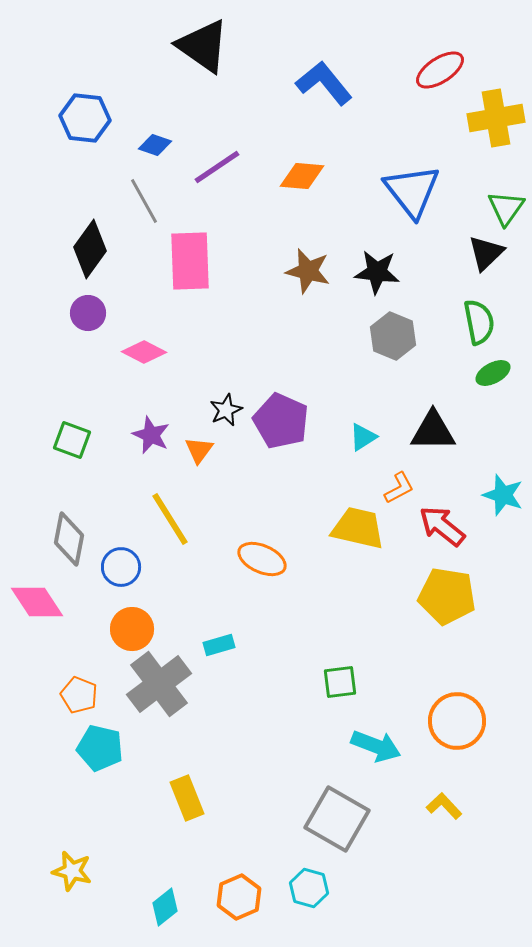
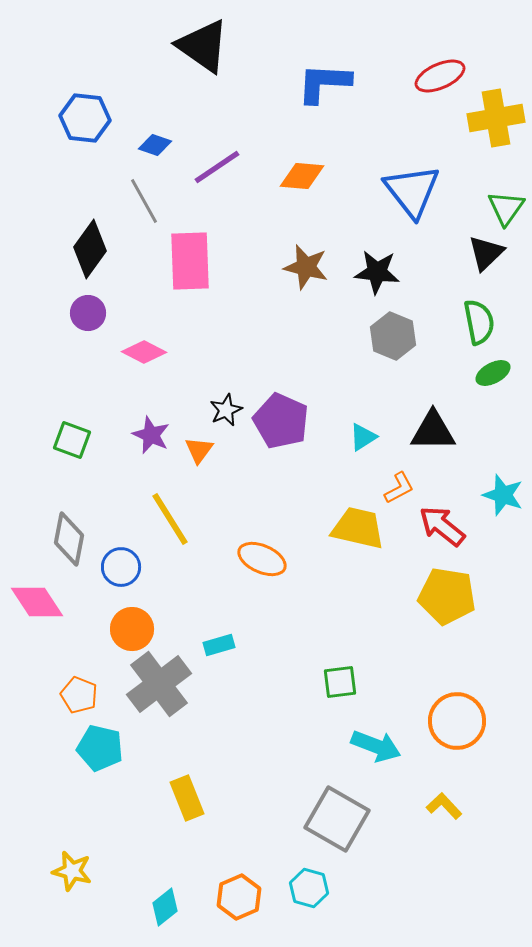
red ellipse at (440, 70): moved 6 px down; rotated 9 degrees clockwise
blue L-shape at (324, 83): rotated 48 degrees counterclockwise
brown star at (308, 271): moved 2 px left, 4 px up
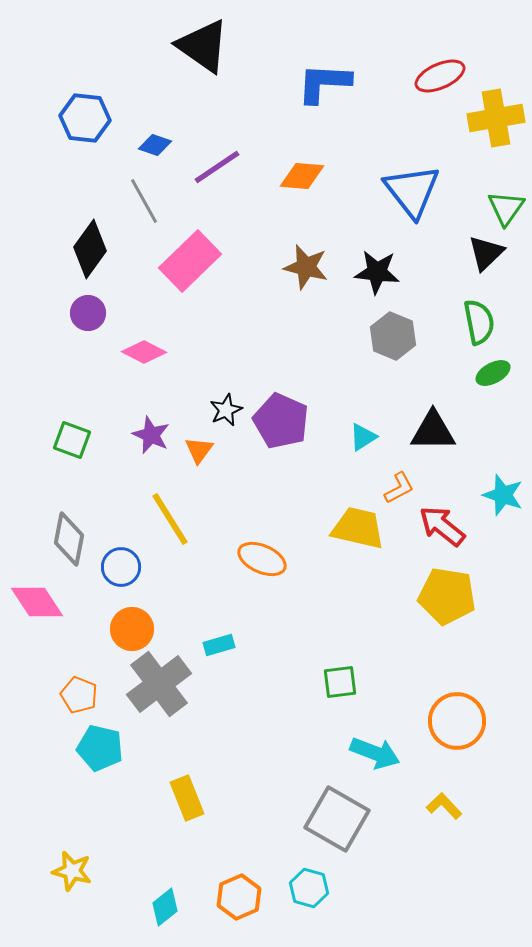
pink rectangle at (190, 261): rotated 48 degrees clockwise
cyan arrow at (376, 746): moved 1 px left, 7 px down
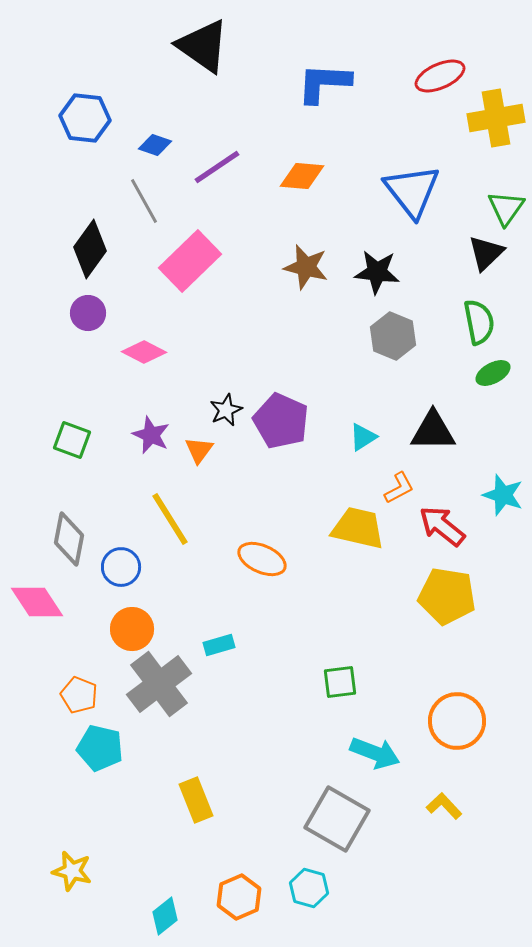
yellow rectangle at (187, 798): moved 9 px right, 2 px down
cyan diamond at (165, 907): moved 9 px down
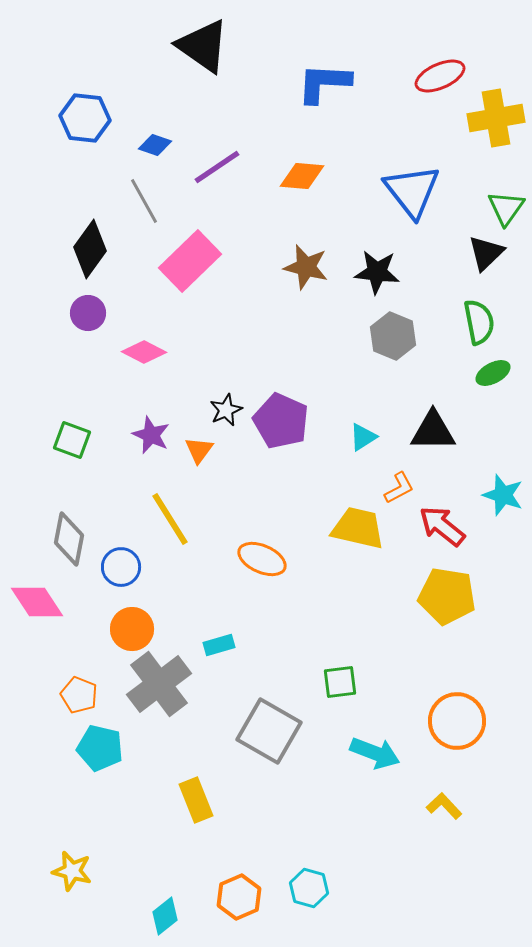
gray square at (337, 819): moved 68 px left, 88 px up
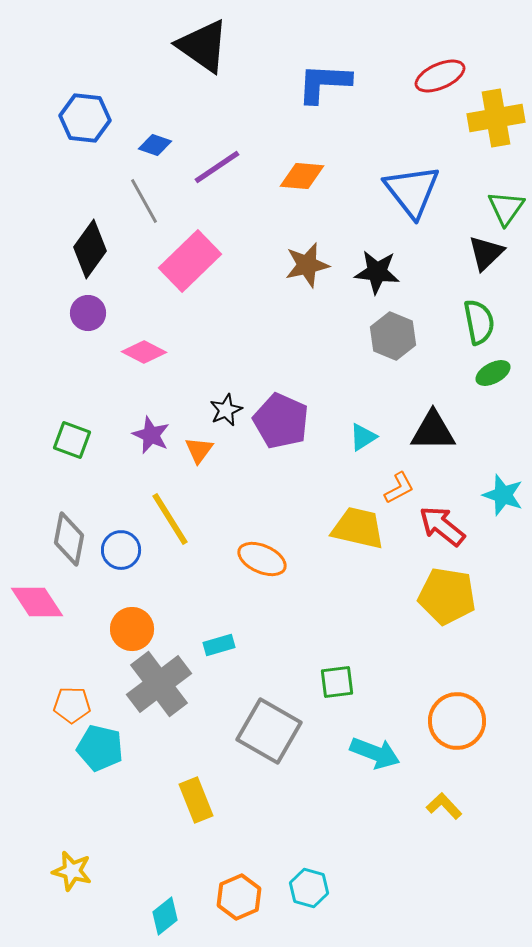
brown star at (306, 267): moved 1 px right, 2 px up; rotated 27 degrees counterclockwise
blue circle at (121, 567): moved 17 px up
green square at (340, 682): moved 3 px left
orange pentagon at (79, 695): moved 7 px left, 10 px down; rotated 21 degrees counterclockwise
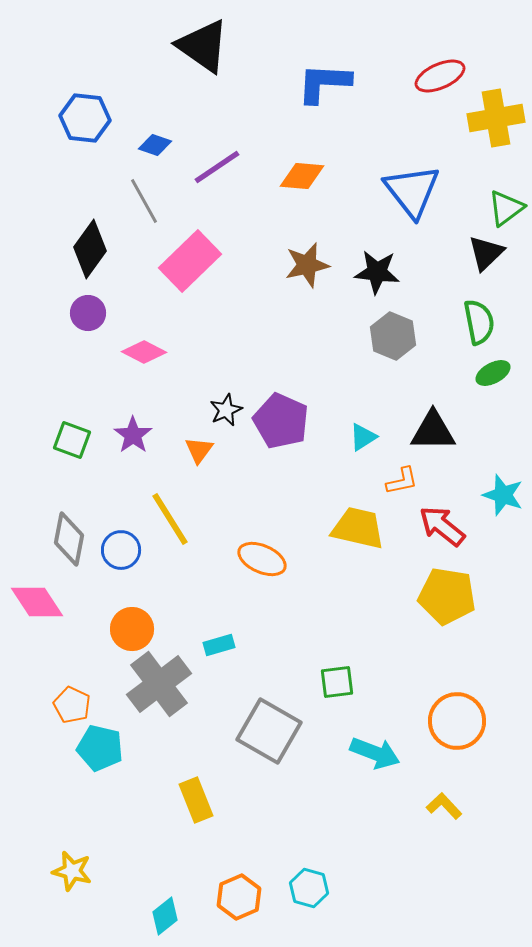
green triangle at (506, 208): rotated 18 degrees clockwise
purple star at (151, 435): moved 18 px left; rotated 12 degrees clockwise
orange L-shape at (399, 488): moved 3 px right, 7 px up; rotated 16 degrees clockwise
orange pentagon at (72, 705): rotated 24 degrees clockwise
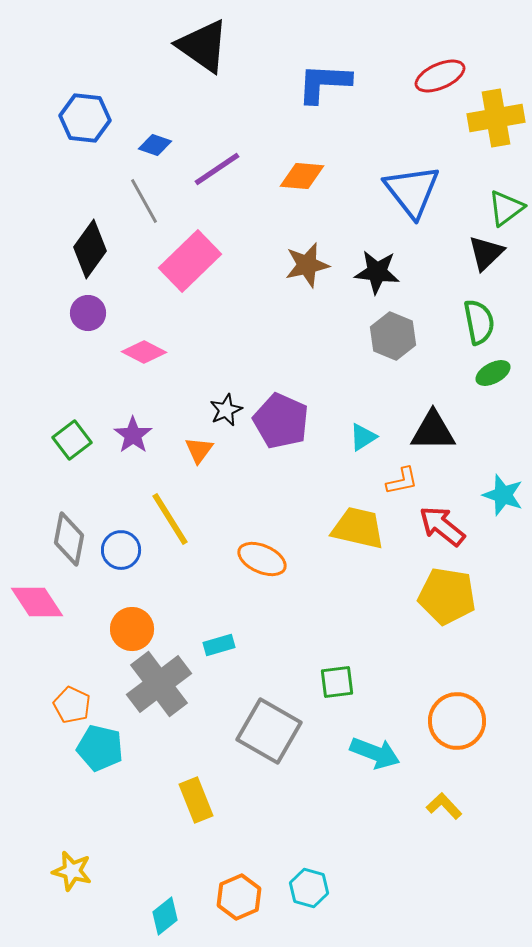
purple line at (217, 167): moved 2 px down
green square at (72, 440): rotated 33 degrees clockwise
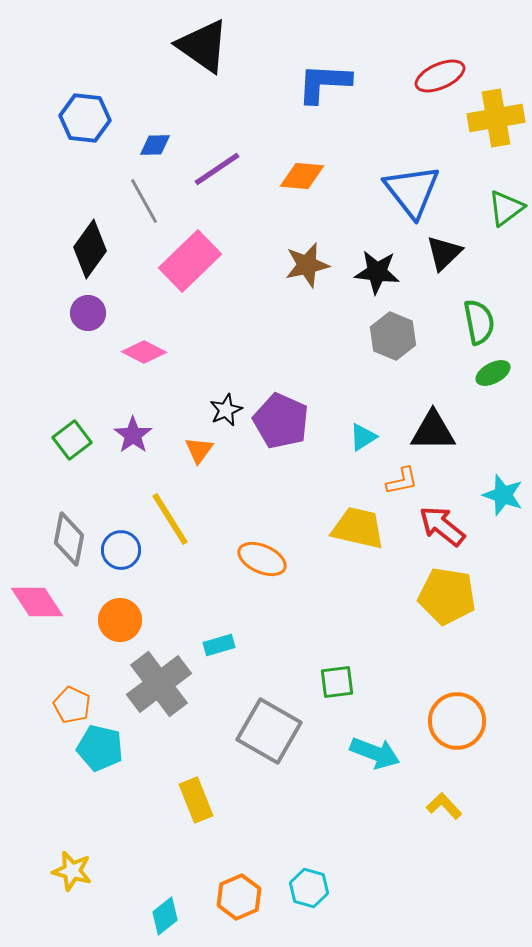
blue diamond at (155, 145): rotated 20 degrees counterclockwise
black triangle at (486, 253): moved 42 px left
orange circle at (132, 629): moved 12 px left, 9 px up
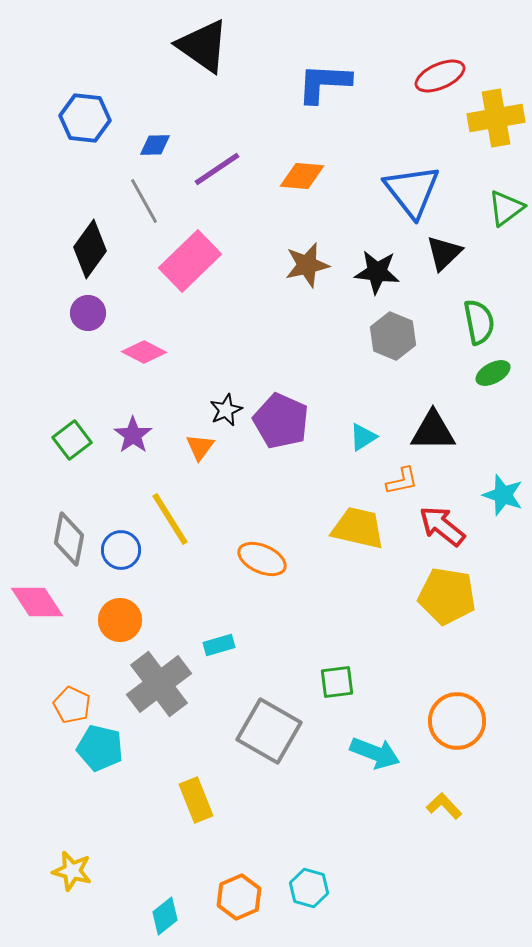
orange triangle at (199, 450): moved 1 px right, 3 px up
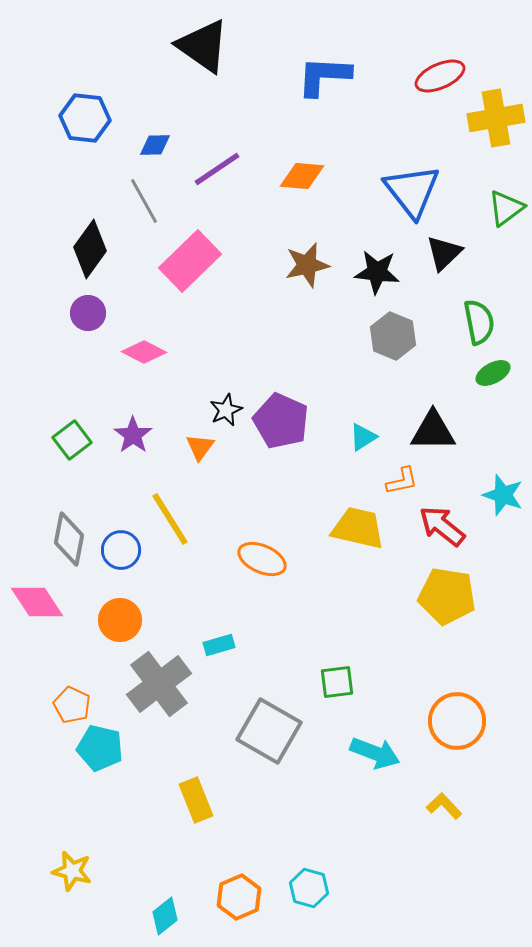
blue L-shape at (324, 83): moved 7 px up
